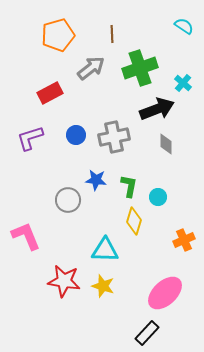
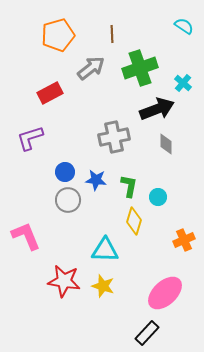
blue circle: moved 11 px left, 37 px down
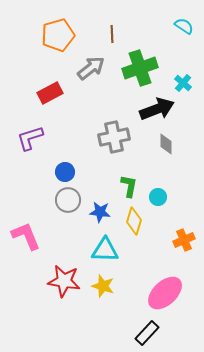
blue star: moved 4 px right, 32 px down
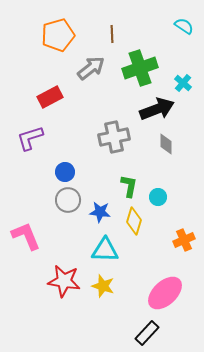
red rectangle: moved 4 px down
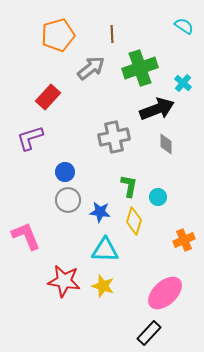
red rectangle: moved 2 px left; rotated 20 degrees counterclockwise
black rectangle: moved 2 px right
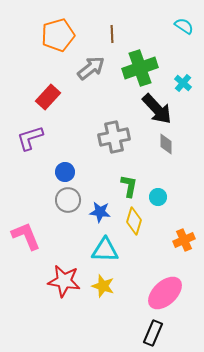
black arrow: rotated 68 degrees clockwise
black rectangle: moved 4 px right; rotated 20 degrees counterclockwise
